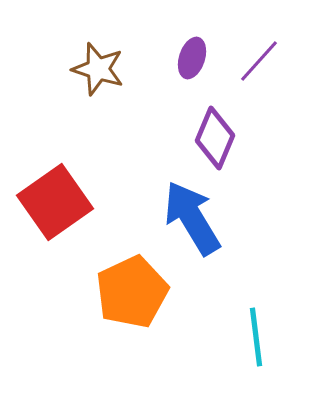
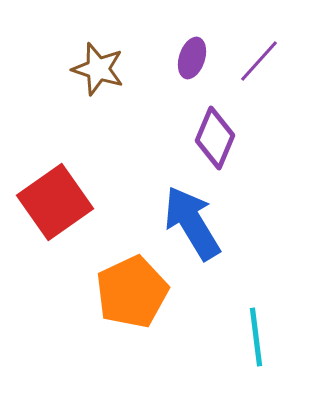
blue arrow: moved 5 px down
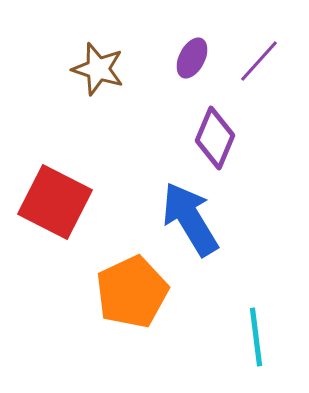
purple ellipse: rotated 9 degrees clockwise
red square: rotated 28 degrees counterclockwise
blue arrow: moved 2 px left, 4 px up
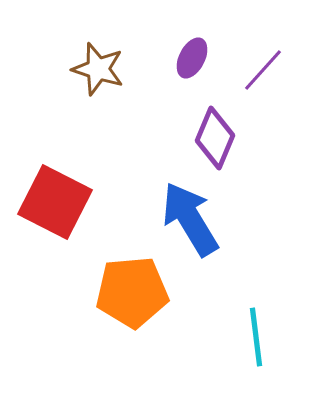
purple line: moved 4 px right, 9 px down
orange pentagon: rotated 20 degrees clockwise
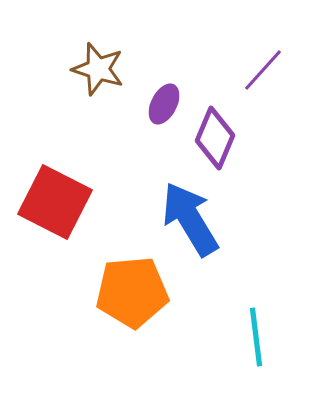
purple ellipse: moved 28 px left, 46 px down
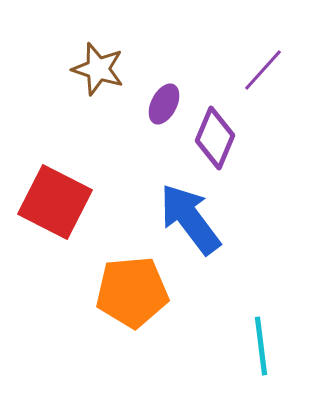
blue arrow: rotated 6 degrees counterclockwise
cyan line: moved 5 px right, 9 px down
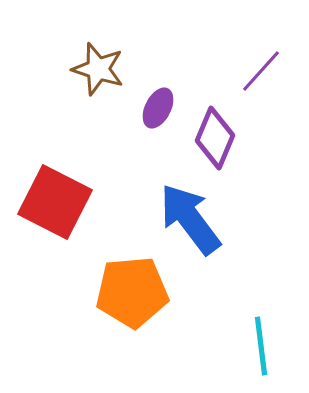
purple line: moved 2 px left, 1 px down
purple ellipse: moved 6 px left, 4 px down
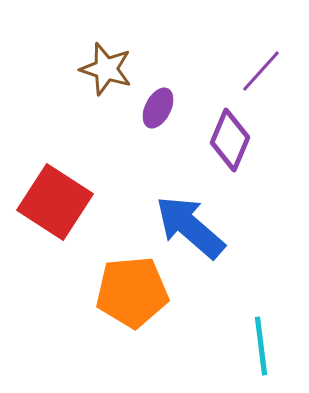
brown star: moved 8 px right
purple diamond: moved 15 px right, 2 px down
red square: rotated 6 degrees clockwise
blue arrow: moved 8 px down; rotated 12 degrees counterclockwise
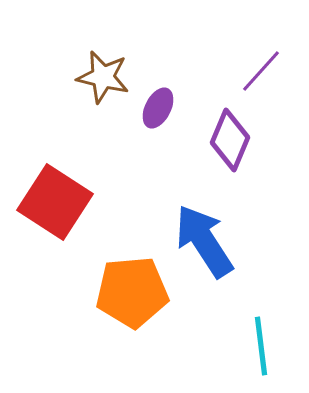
brown star: moved 3 px left, 8 px down; rotated 4 degrees counterclockwise
blue arrow: moved 14 px right, 14 px down; rotated 16 degrees clockwise
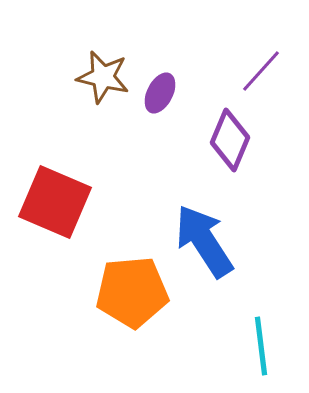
purple ellipse: moved 2 px right, 15 px up
red square: rotated 10 degrees counterclockwise
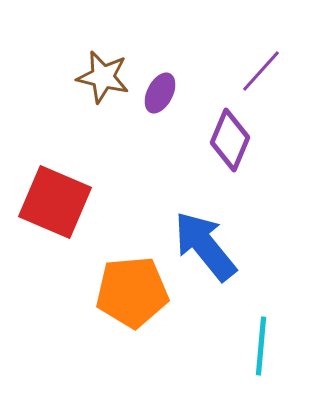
blue arrow: moved 1 px right, 5 px down; rotated 6 degrees counterclockwise
cyan line: rotated 12 degrees clockwise
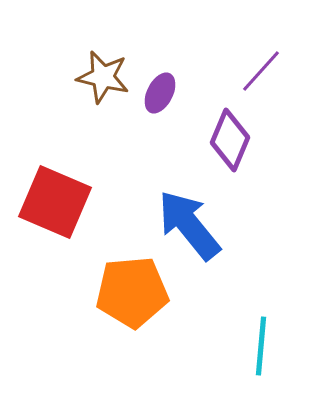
blue arrow: moved 16 px left, 21 px up
